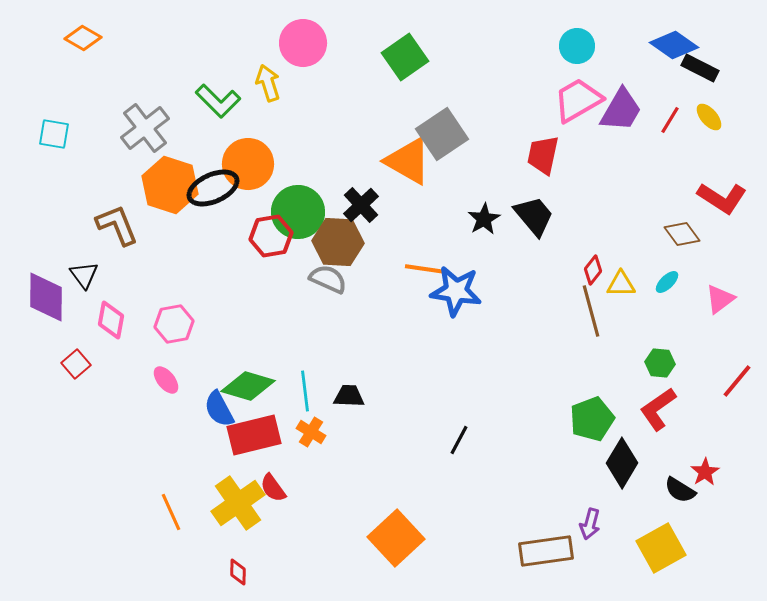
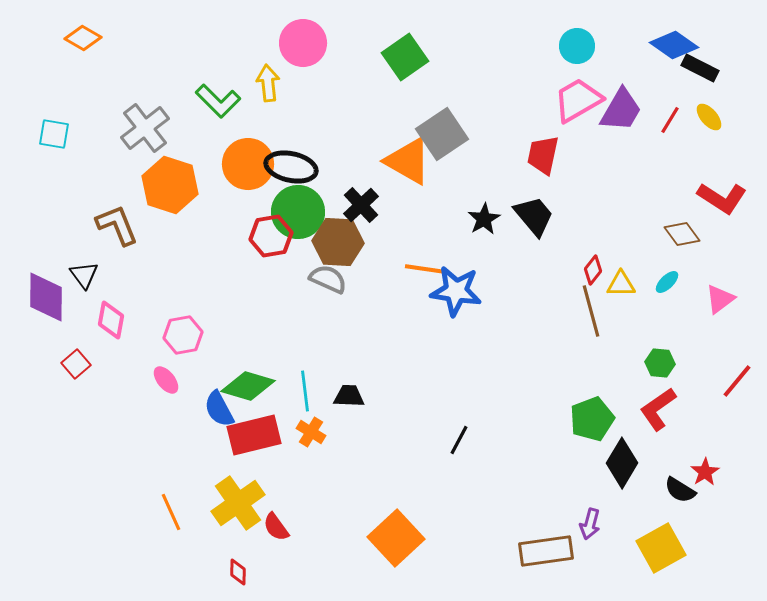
yellow arrow at (268, 83): rotated 12 degrees clockwise
black ellipse at (213, 188): moved 78 px right, 21 px up; rotated 36 degrees clockwise
pink hexagon at (174, 324): moved 9 px right, 11 px down
red semicircle at (273, 488): moved 3 px right, 39 px down
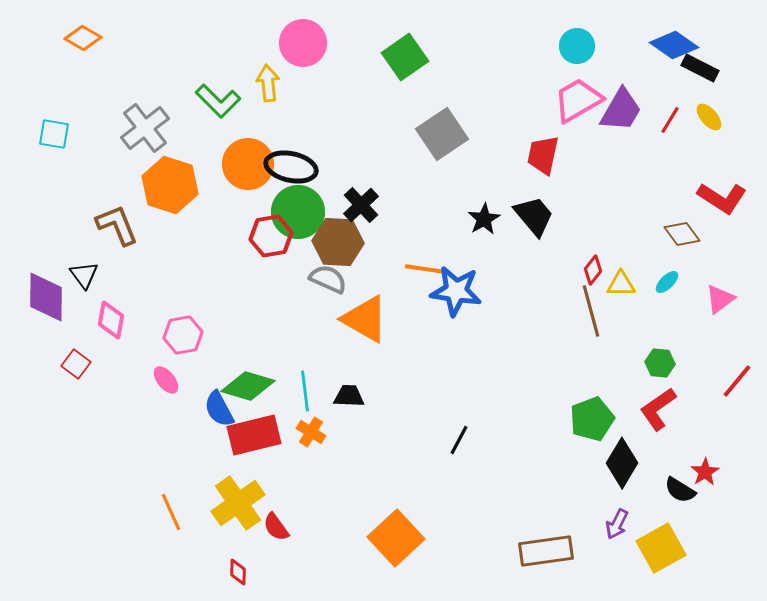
orange triangle at (408, 161): moved 43 px left, 158 px down
red square at (76, 364): rotated 12 degrees counterclockwise
purple arrow at (590, 524): moved 27 px right; rotated 12 degrees clockwise
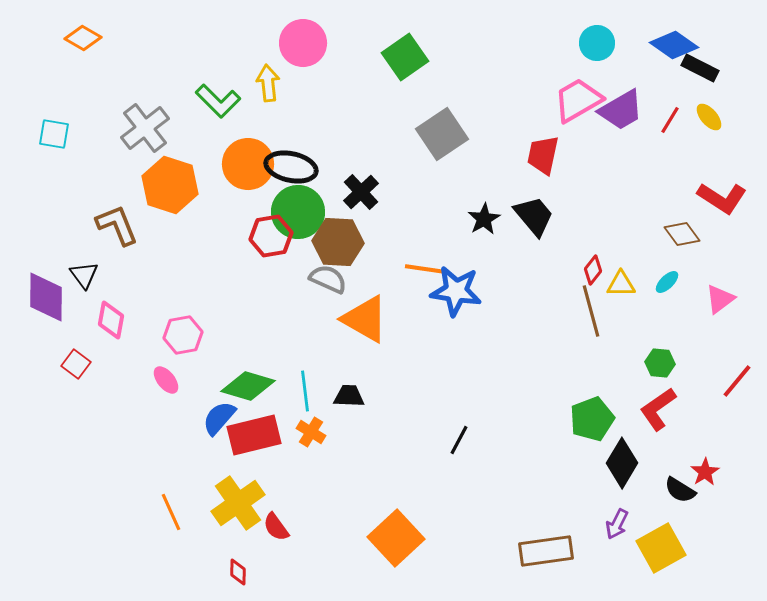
cyan circle at (577, 46): moved 20 px right, 3 px up
purple trapezoid at (621, 110): rotated 30 degrees clockwise
black cross at (361, 205): moved 13 px up
blue semicircle at (219, 409): moved 9 px down; rotated 69 degrees clockwise
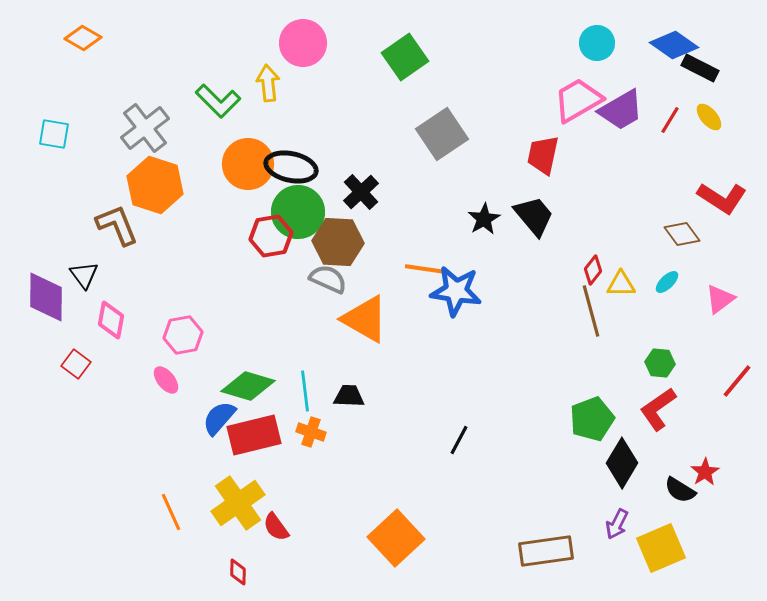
orange hexagon at (170, 185): moved 15 px left
orange cross at (311, 432): rotated 12 degrees counterclockwise
yellow square at (661, 548): rotated 6 degrees clockwise
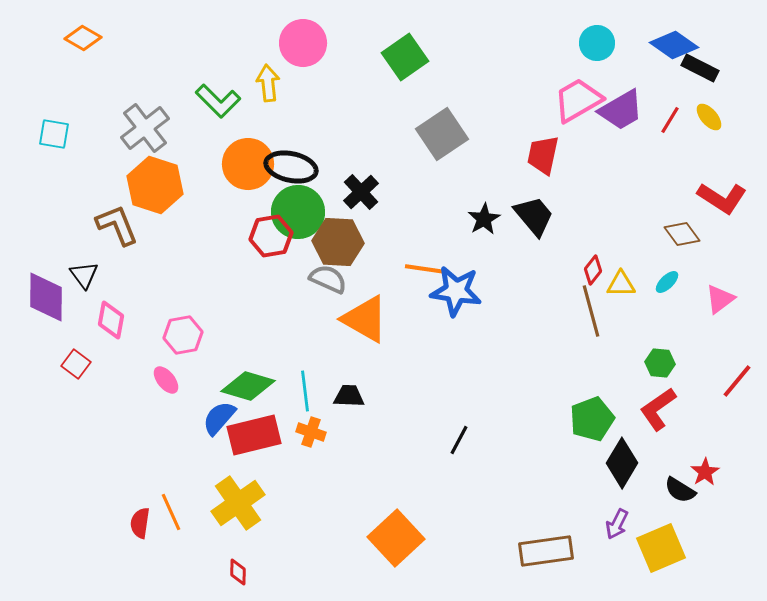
red semicircle at (276, 527): moved 136 px left, 4 px up; rotated 44 degrees clockwise
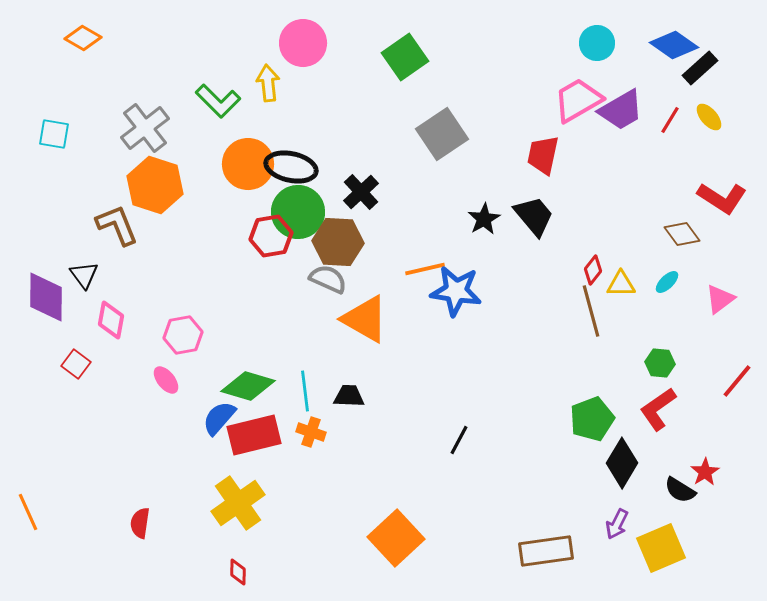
black rectangle at (700, 68): rotated 69 degrees counterclockwise
orange line at (425, 269): rotated 21 degrees counterclockwise
orange line at (171, 512): moved 143 px left
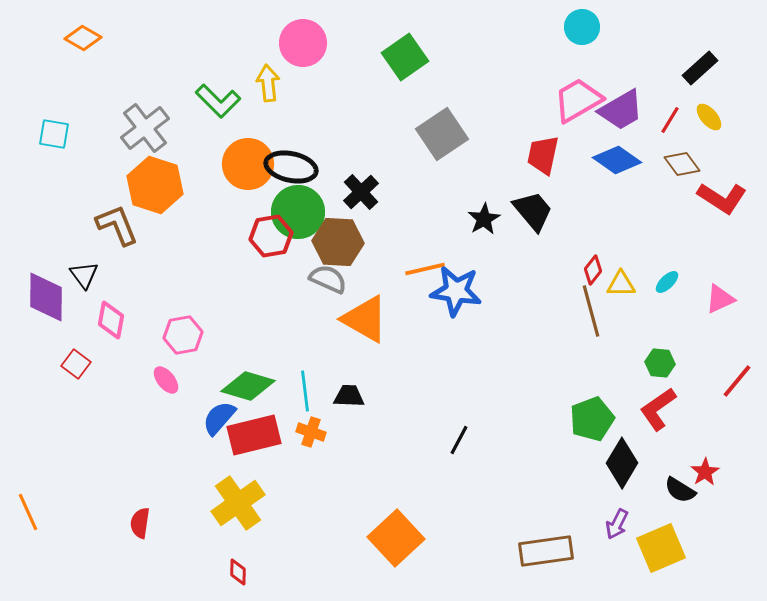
cyan circle at (597, 43): moved 15 px left, 16 px up
blue diamond at (674, 45): moved 57 px left, 115 px down
black trapezoid at (534, 216): moved 1 px left, 5 px up
brown diamond at (682, 234): moved 70 px up
pink triangle at (720, 299): rotated 12 degrees clockwise
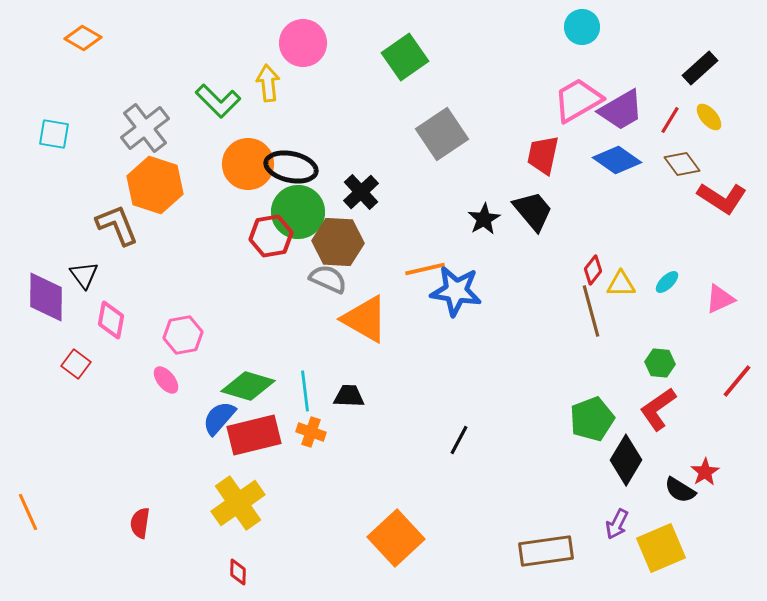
black diamond at (622, 463): moved 4 px right, 3 px up
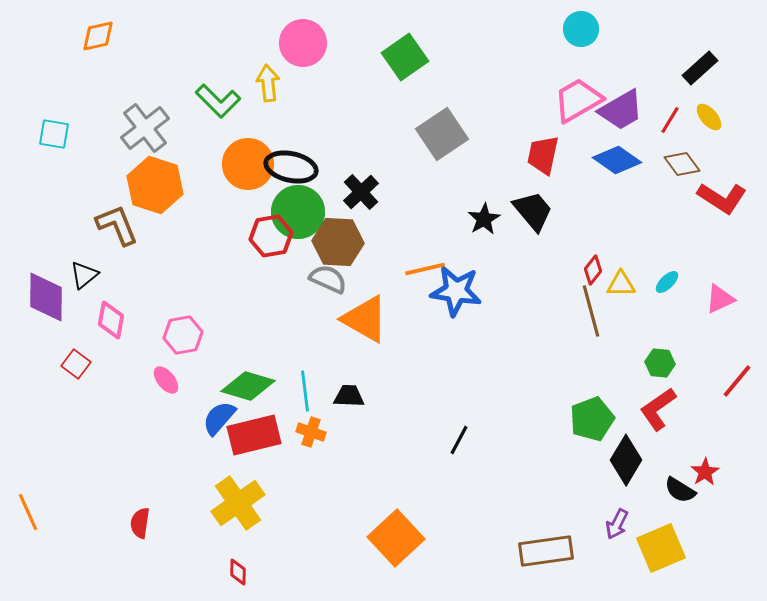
cyan circle at (582, 27): moved 1 px left, 2 px down
orange diamond at (83, 38): moved 15 px right, 2 px up; rotated 42 degrees counterclockwise
black triangle at (84, 275): rotated 28 degrees clockwise
